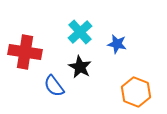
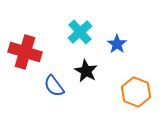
blue star: rotated 24 degrees clockwise
red cross: rotated 8 degrees clockwise
black star: moved 6 px right, 4 px down
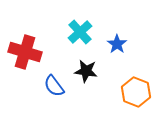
black star: rotated 20 degrees counterclockwise
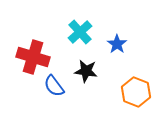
red cross: moved 8 px right, 5 px down
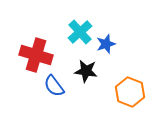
blue star: moved 11 px left; rotated 18 degrees clockwise
red cross: moved 3 px right, 2 px up
orange hexagon: moved 6 px left
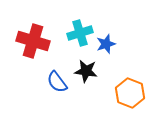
cyan cross: moved 1 px down; rotated 25 degrees clockwise
red cross: moved 3 px left, 14 px up
blue semicircle: moved 3 px right, 4 px up
orange hexagon: moved 1 px down
